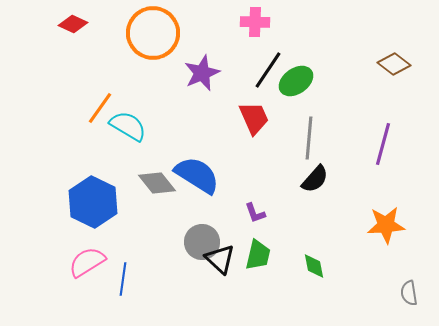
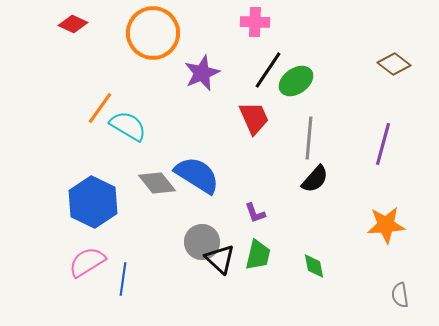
gray semicircle: moved 9 px left, 2 px down
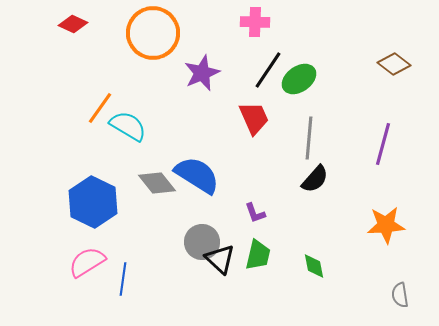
green ellipse: moved 3 px right, 2 px up
